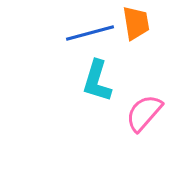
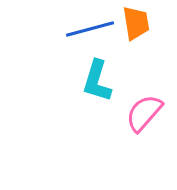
blue line: moved 4 px up
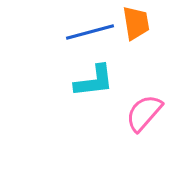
blue line: moved 3 px down
cyan L-shape: moved 3 px left; rotated 114 degrees counterclockwise
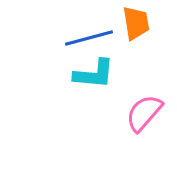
blue line: moved 1 px left, 6 px down
cyan L-shape: moved 7 px up; rotated 12 degrees clockwise
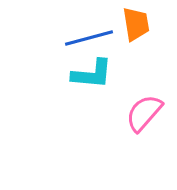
orange trapezoid: moved 1 px down
cyan L-shape: moved 2 px left
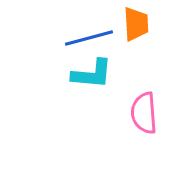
orange trapezoid: rotated 6 degrees clockwise
pink semicircle: rotated 45 degrees counterclockwise
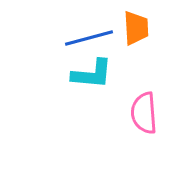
orange trapezoid: moved 4 px down
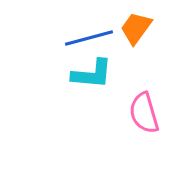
orange trapezoid: rotated 141 degrees counterclockwise
pink semicircle: rotated 12 degrees counterclockwise
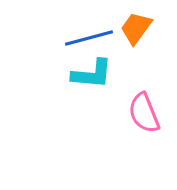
pink semicircle: rotated 6 degrees counterclockwise
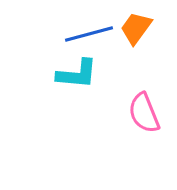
blue line: moved 4 px up
cyan L-shape: moved 15 px left
